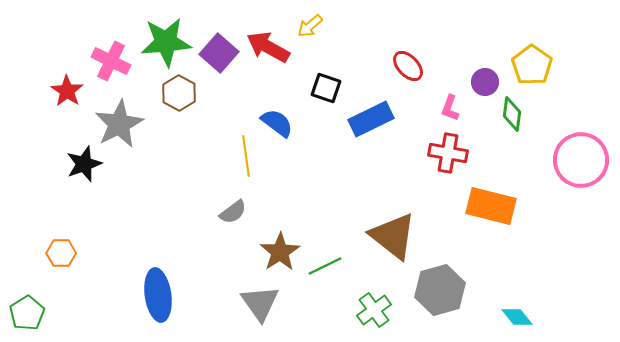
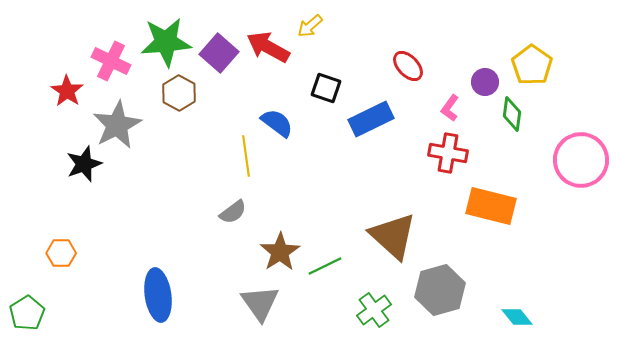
pink L-shape: rotated 16 degrees clockwise
gray star: moved 2 px left, 1 px down
brown triangle: rotated 4 degrees clockwise
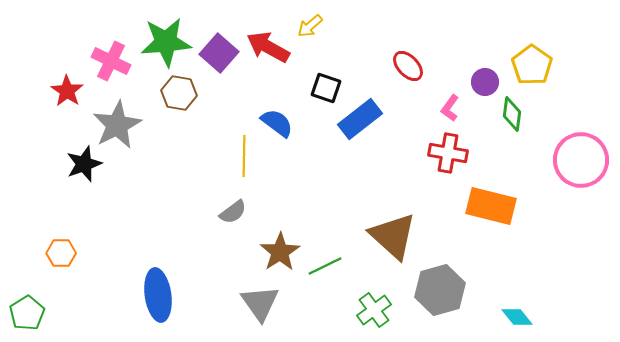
brown hexagon: rotated 20 degrees counterclockwise
blue rectangle: moved 11 px left; rotated 12 degrees counterclockwise
yellow line: moved 2 px left; rotated 9 degrees clockwise
